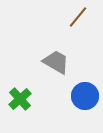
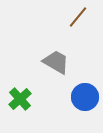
blue circle: moved 1 px down
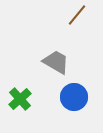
brown line: moved 1 px left, 2 px up
blue circle: moved 11 px left
